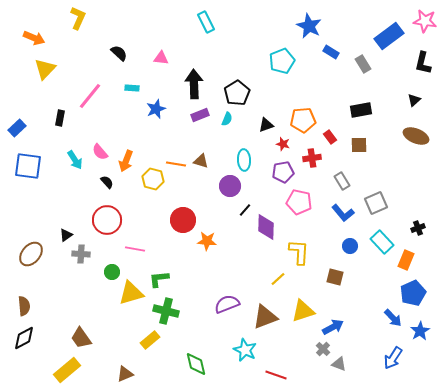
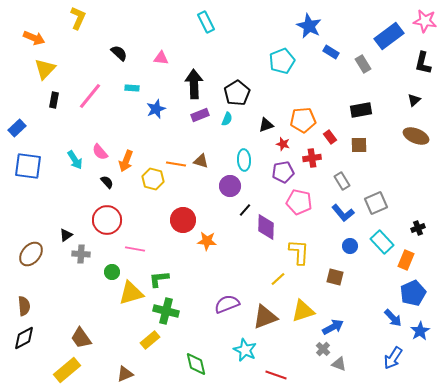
black rectangle at (60, 118): moved 6 px left, 18 px up
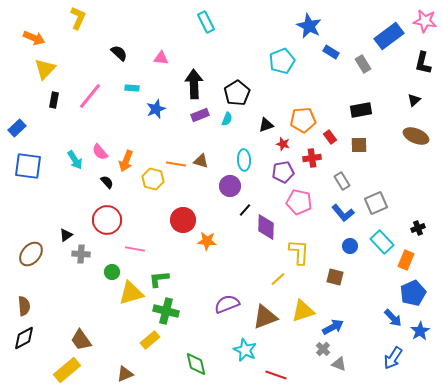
brown trapezoid at (81, 338): moved 2 px down
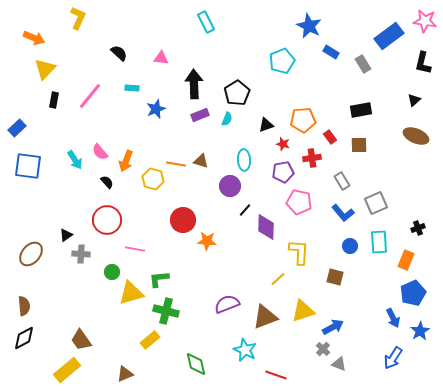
cyan rectangle at (382, 242): moved 3 px left; rotated 40 degrees clockwise
blue arrow at (393, 318): rotated 18 degrees clockwise
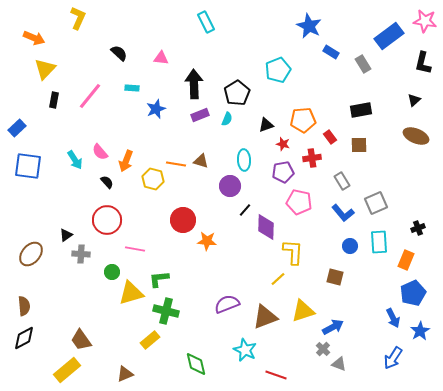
cyan pentagon at (282, 61): moved 4 px left, 9 px down
yellow L-shape at (299, 252): moved 6 px left
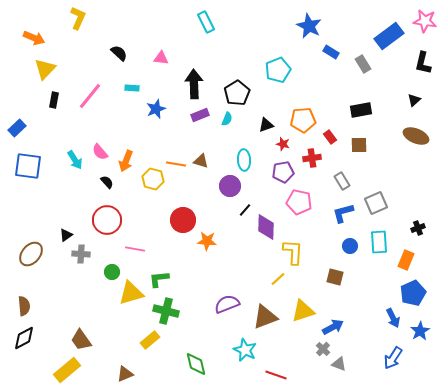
blue L-shape at (343, 213): rotated 115 degrees clockwise
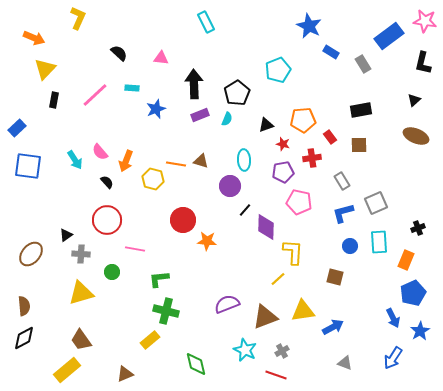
pink line at (90, 96): moved 5 px right, 1 px up; rotated 8 degrees clockwise
yellow triangle at (131, 293): moved 50 px left
yellow triangle at (303, 311): rotated 10 degrees clockwise
gray cross at (323, 349): moved 41 px left, 2 px down; rotated 16 degrees clockwise
gray triangle at (339, 364): moved 6 px right, 1 px up
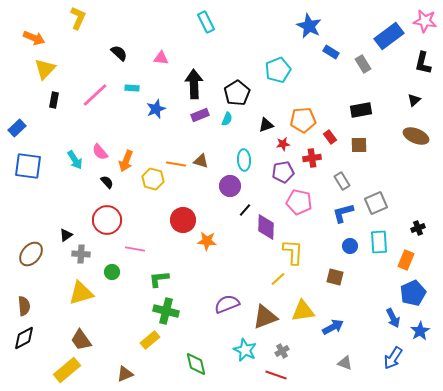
red star at (283, 144): rotated 24 degrees counterclockwise
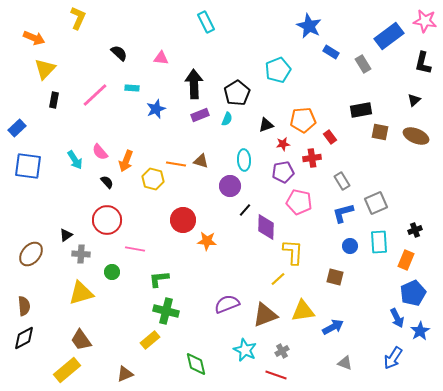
brown square at (359, 145): moved 21 px right, 13 px up; rotated 12 degrees clockwise
black cross at (418, 228): moved 3 px left, 2 px down
brown triangle at (265, 317): moved 2 px up
blue arrow at (393, 318): moved 4 px right
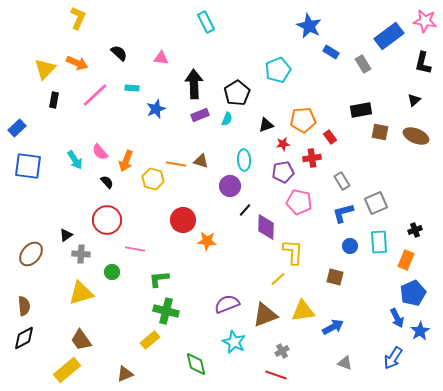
orange arrow at (34, 38): moved 43 px right, 25 px down
cyan star at (245, 350): moved 11 px left, 8 px up
